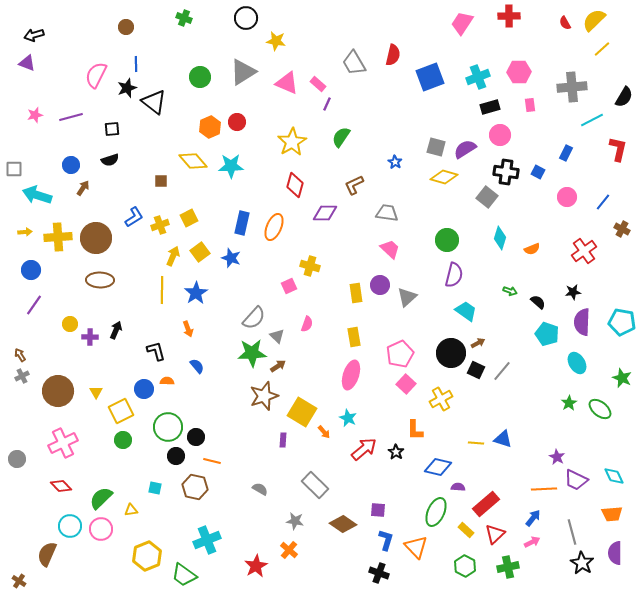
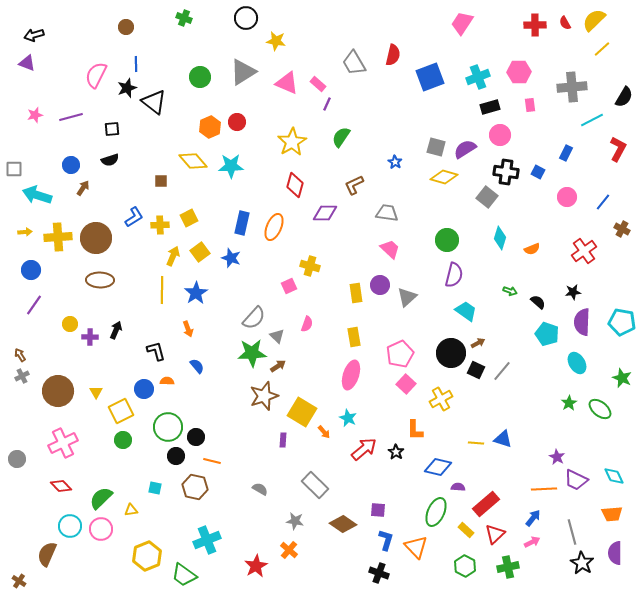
red cross at (509, 16): moved 26 px right, 9 px down
red L-shape at (618, 149): rotated 15 degrees clockwise
yellow cross at (160, 225): rotated 18 degrees clockwise
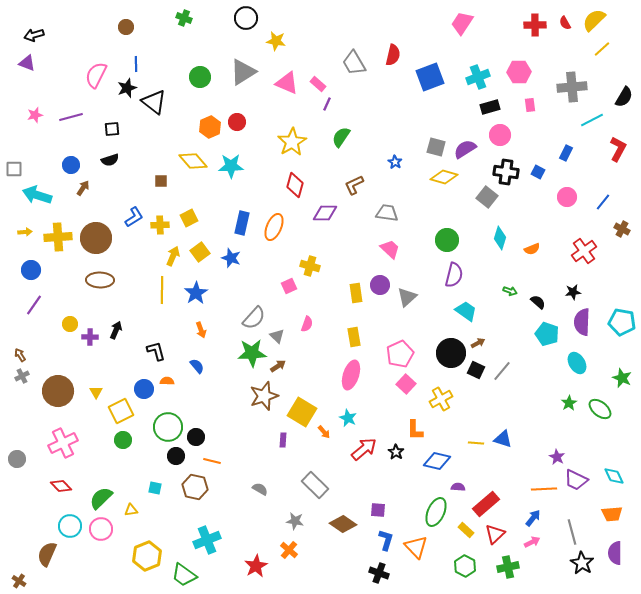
orange arrow at (188, 329): moved 13 px right, 1 px down
blue diamond at (438, 467): moved 1 px left, 6 px up
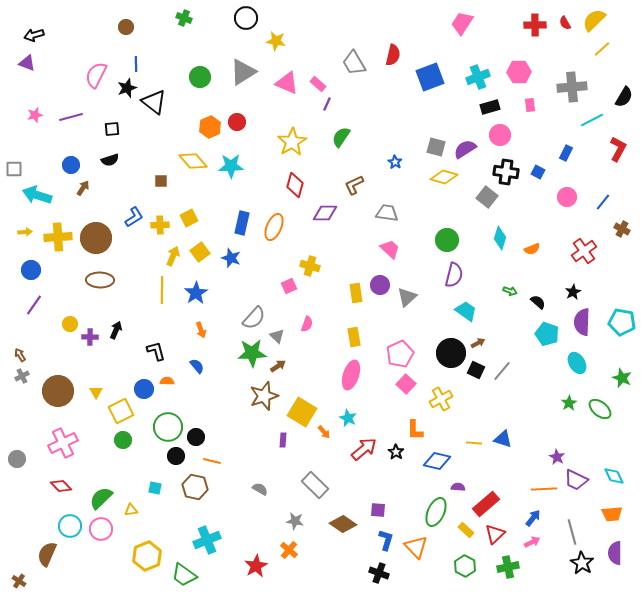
black star at (573, 292): rotated 21 degrees counterclockwise
yellow line at (476, 443): moved 2 px left
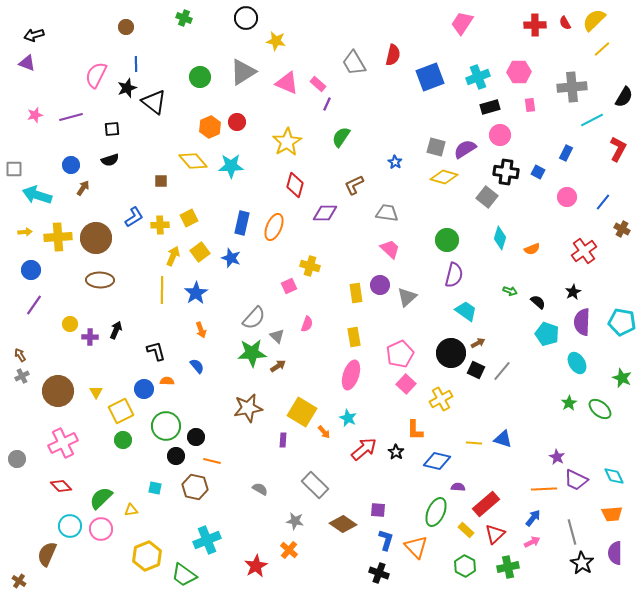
yellow star at (292, 142): moved 5 px left
brown star at (264, 396): moved 16 px left, 12 px down; rotated 8 degrees clockwise
green circle at (168, 427): moved 2 px left, 1 px up
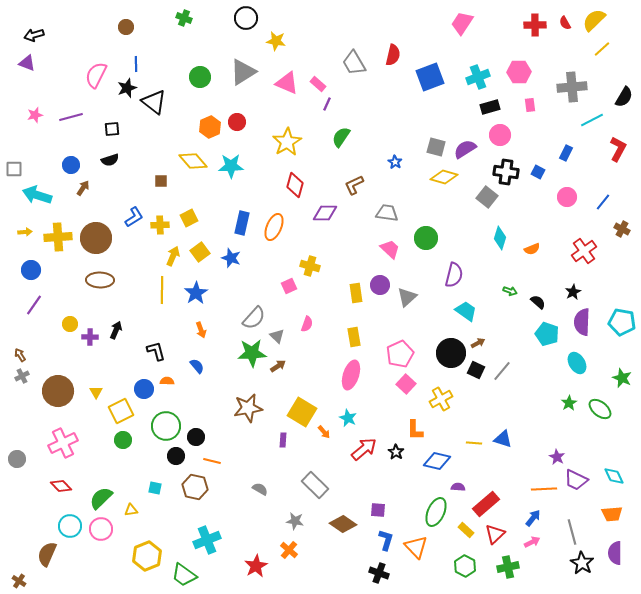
green circle at (447, 240): moved 21 px left, 2 px up
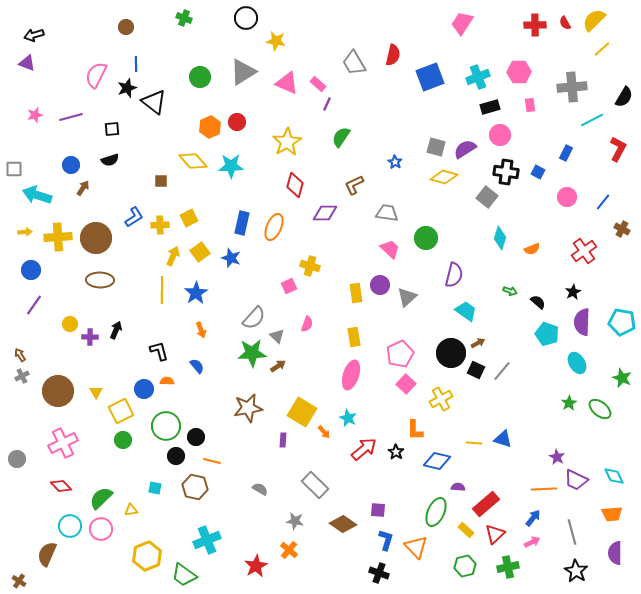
black L-shape at (156, 351): moved 3 px right
black star at (582, 563): moved 6 px left, 8 px down
green hexagon at (465, 566): rotated 20 degrees clockwise
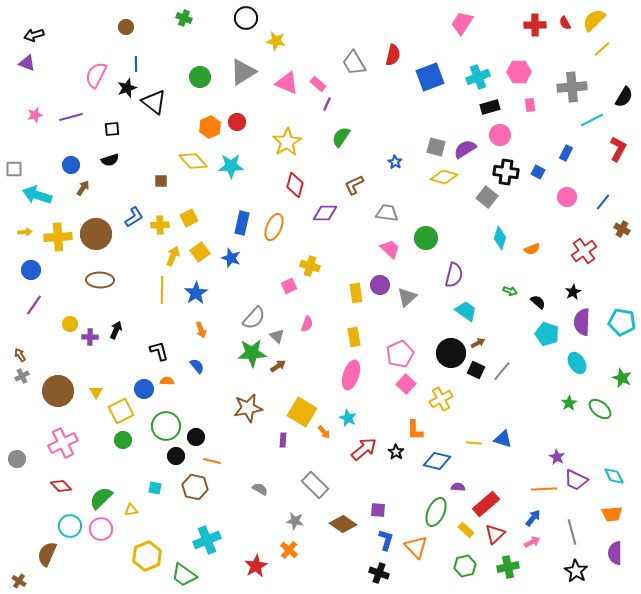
brown circle at (96, 238): moved 4 px up
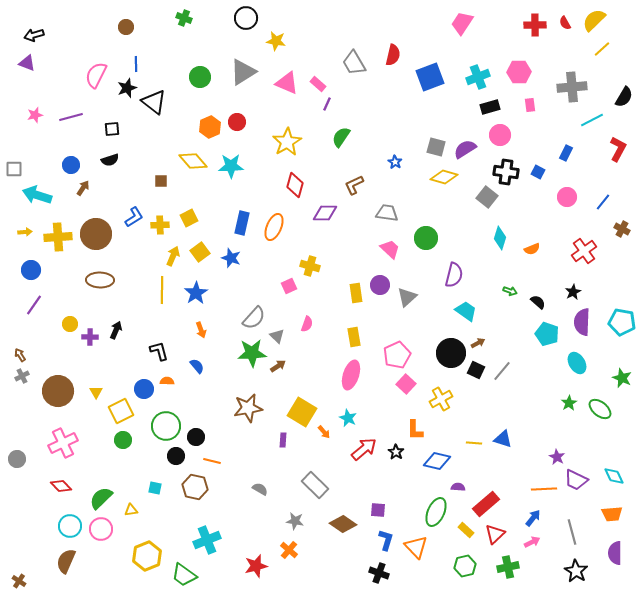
pink pentagon at (400, 354): moved 3 px left, 1 px down
brown semicircle at (47, 554): moved 19 px right, 7 px down
red star at (256, 566): rotated 15 degrees clockwise
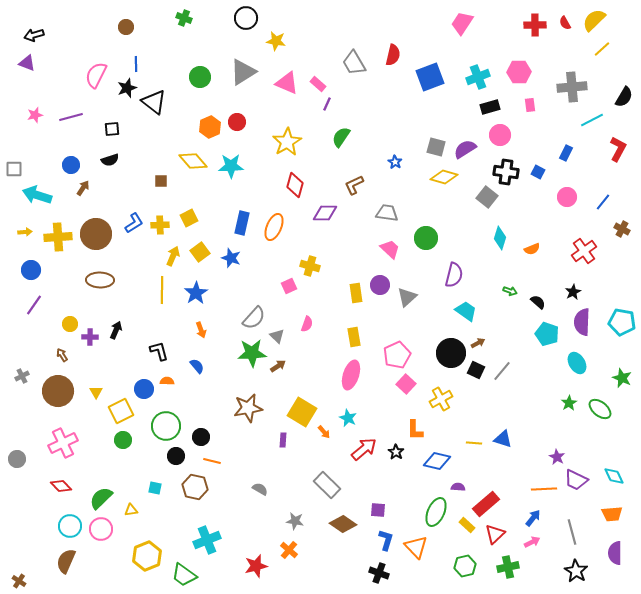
blue L-shape at (134, 217): moved 6 px down
brown arrow at (20, 355): moved 42 px right
black circle at (196, 437): moved 5 px right
gray rectangle at (315, 485): moved 12 px right
yellow rectangle at (466, 530): moved 1 px right, 5 px up
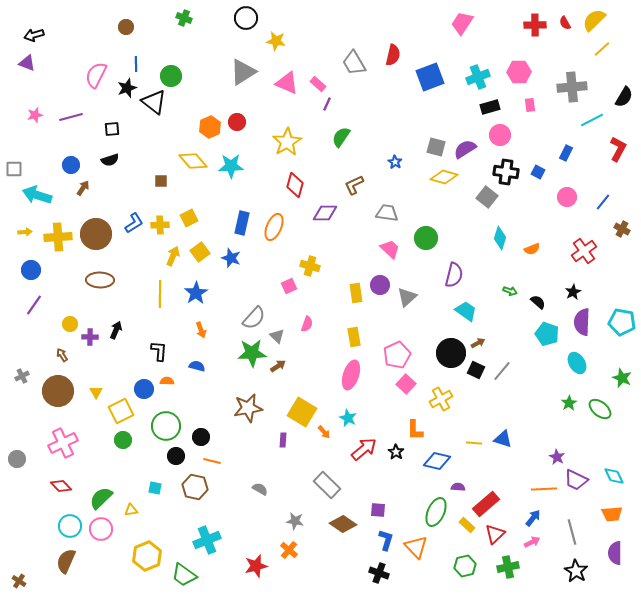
green circle at (200, 77): moved 29 px left, 1 px up
yellow line at (162, 290): moved 2 px left, 4 px down
black L-shape at (159, 351): rotated 20 degrees clockwise
blue semicircle at (197, 366): rotated 35 degrees counterclockwise
